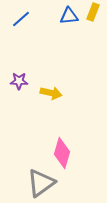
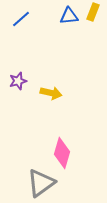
purple star: moved 1 px left; rotated 18 degrees counterclockwise
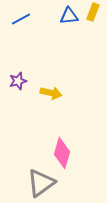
blue line: rotated 12 degrees clockwise
